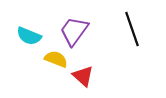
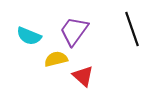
yellow semicircle: rotated 35 degrees counterclockwise
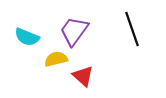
cyan semicircle: moved 2 px left, 1 px down
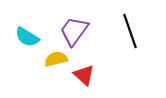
black line: moved 2 px left, 2 px down
cyan semicircle: rotated 10 degrees clockwise
red triangle: moved 1 px right, 1 px up
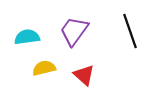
cyan semicircle: rotated 140 degrees clockwise
yellow semicircle: moved 12 px left, 9 px down
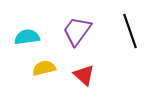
purple trapezoid: moved 3 px right
